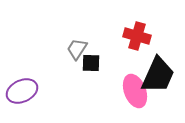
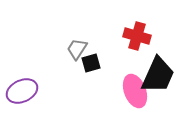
black square: rotated 18 degrees counterclockwise
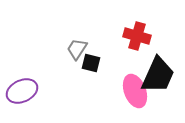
black square: rotated 30 degrees clockwise
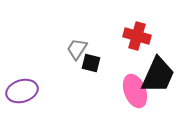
purple ellipse: rotated 8 degrees clockwise
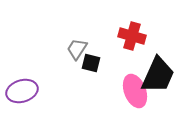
red cross: moved 5 px left
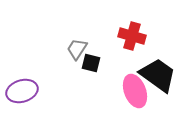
black trapezoid: rotated 78 degrees counterclockwise
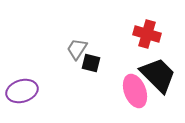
red cross: moved 15 px right, 2 px up
black trapezoid: rotated 9 degrees clockwise
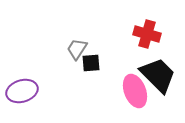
black square: rotated 18 degrees counterclockwise
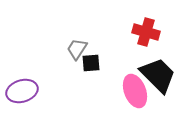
red cross: moved 1 px left, 2 px up
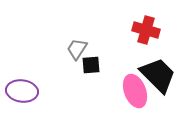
red cross: moved 2 px up
black square: moved 2 px down
purple ellipse: rotated 24 degrees clockwise
